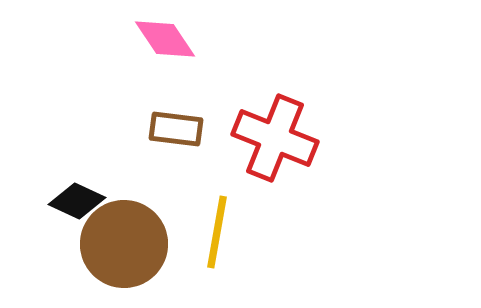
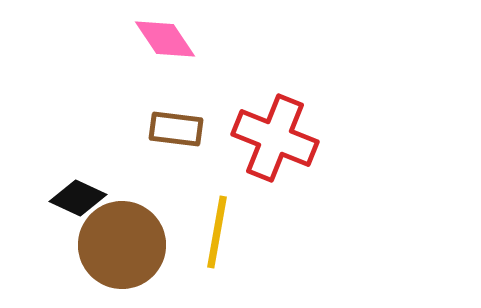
black diamond: moved 1 px right, 3 px up
brown circle: moved 2 px left, 1 px down
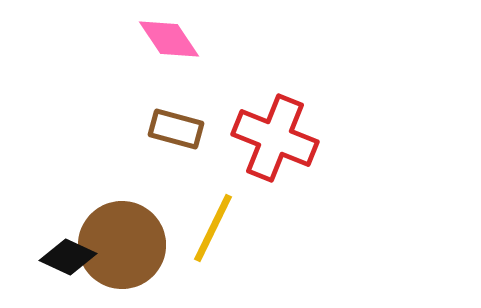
pink diamond: moved 4 px right
brown rectangle: rotated 8 degrees clockwise
black diamond: moved 10 px left, 59 px down
yellow line: moved 4 px left, 4 px up; rotated 16 degrees clockwise
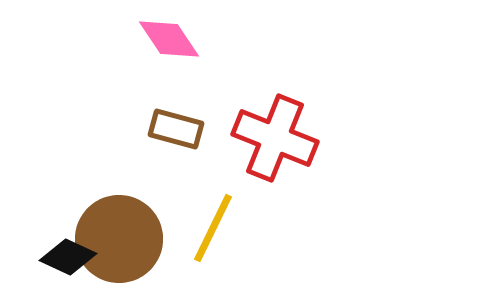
brown circle: moved 3 px left, 6 px up
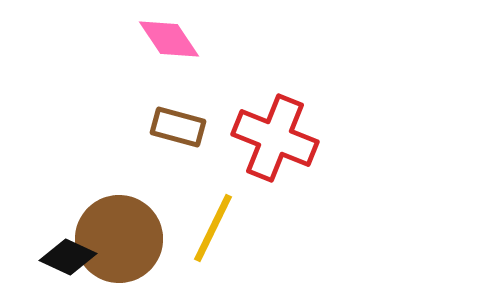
brown rectangle: moved 2 px right, 2 px up
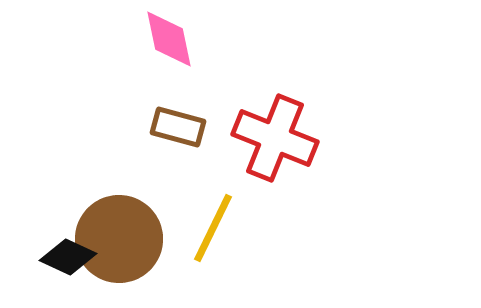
pink diamond: rotated 22 degrees clockwise
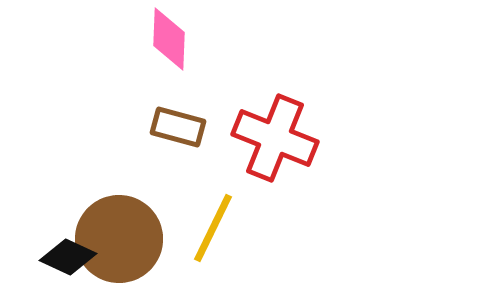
pink diamond: rotated 14 degrees clockwise
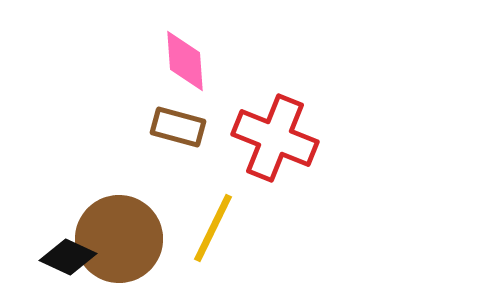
pink diamond: moved 16 px right, 22 px down; rotated 6 degrees counterclockwise
